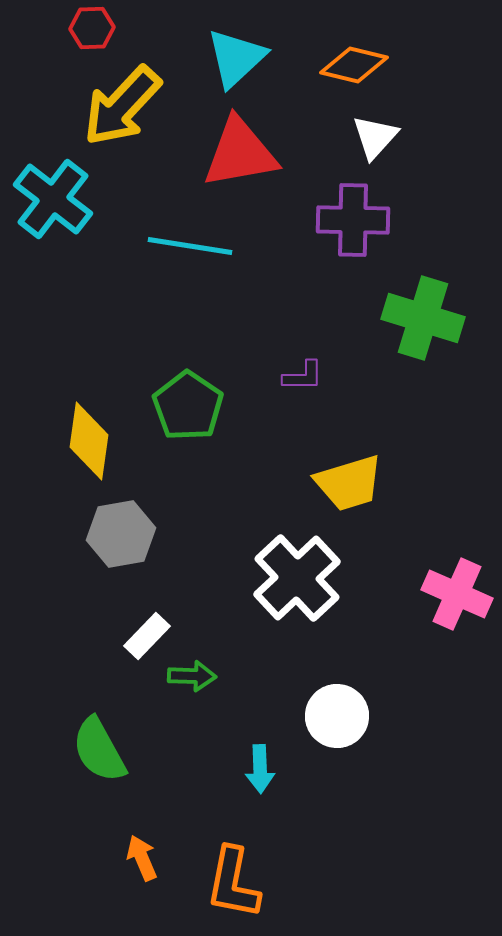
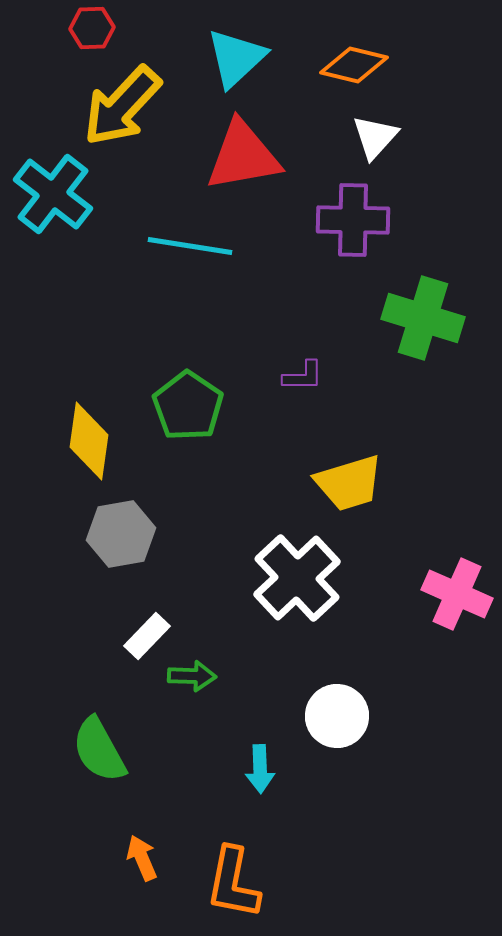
red triangle: moved 3 px right, 3 px down
cyan cross: moved 5 px up
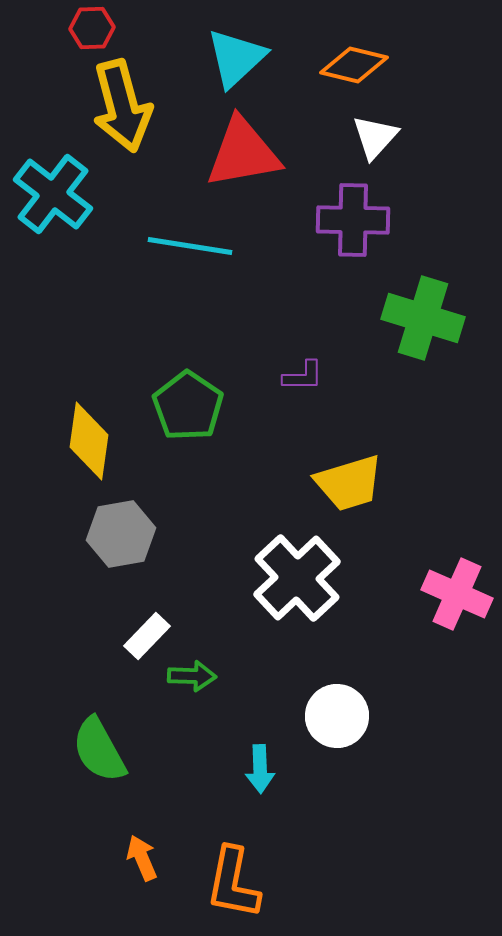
yellow arrow: rotated 58 degrees counterclockwise
red triangle: moved 3 px up
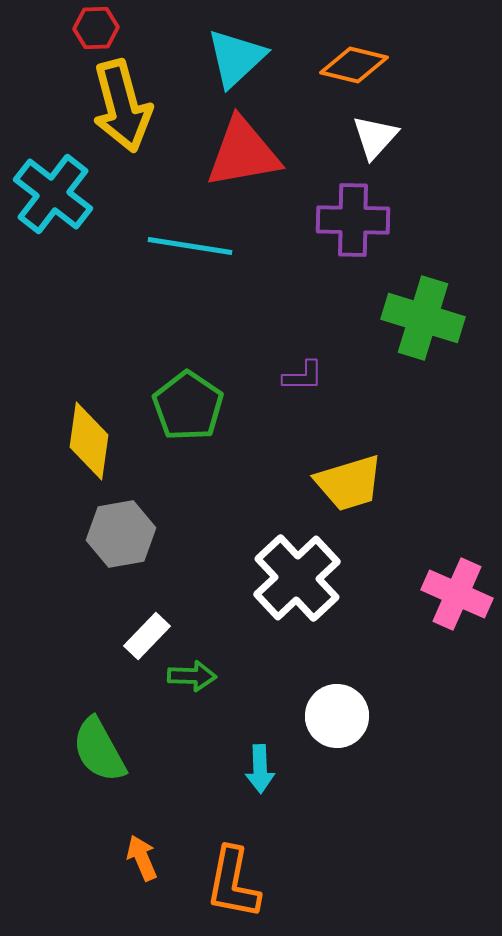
red hexagon: moved 4 px right
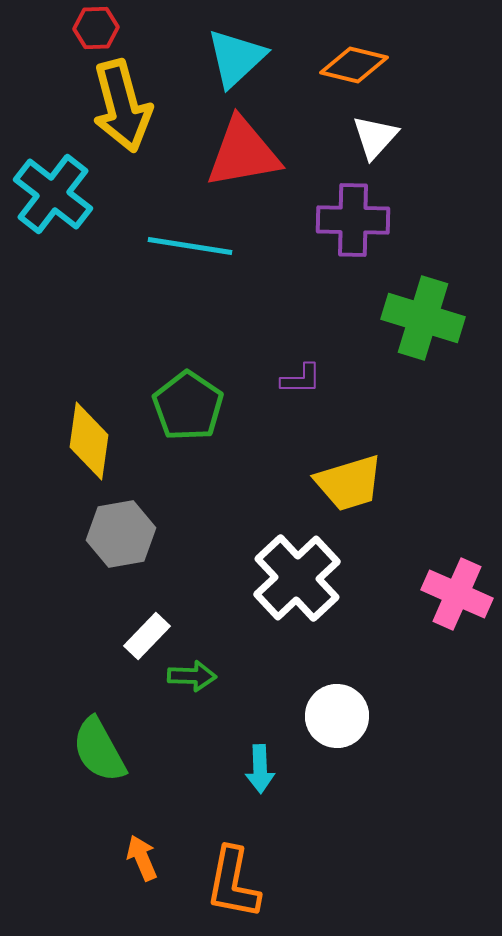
purple L-shape: moved 2 px left, 3 px down
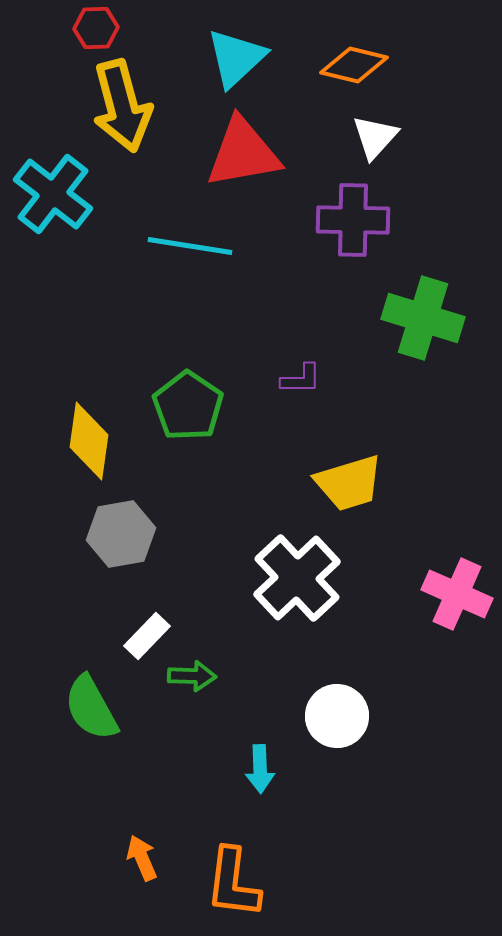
green semicircle: moved 8 px left, 42 px up
orange L-shape: rotated 4 degrees counterclockwise
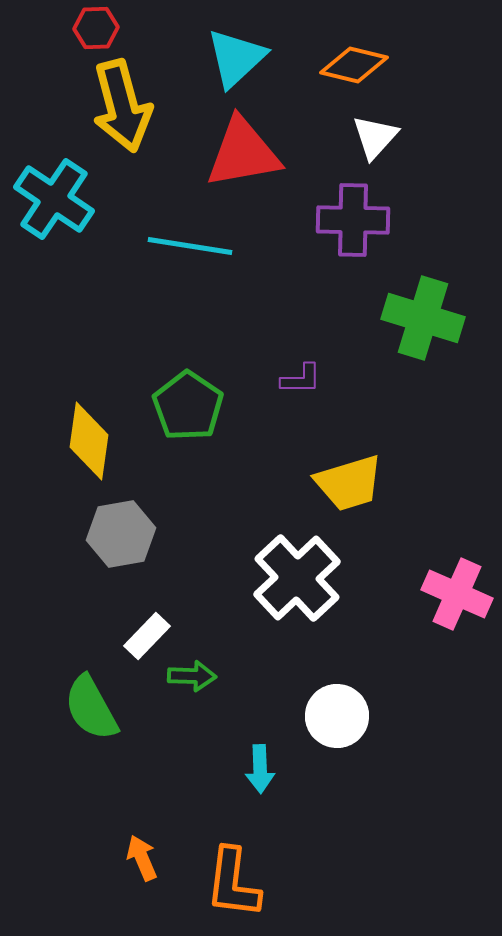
cyan cross: moved 1 px right, 5 px down; rotated 4 degrees counterclockwise
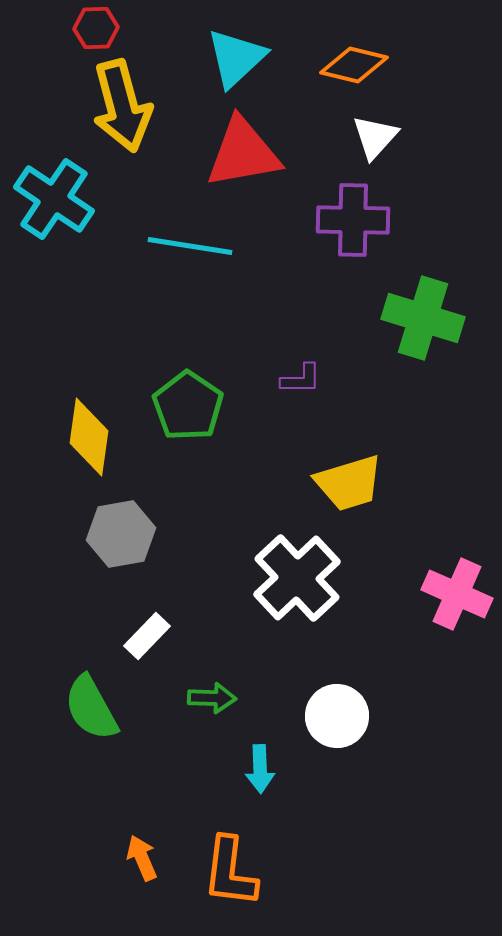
yellow diamond: moved 4 px up
green arrow: moved 20 px right, 22 px down
orange L-shape: moved 3 px left, 11 px up
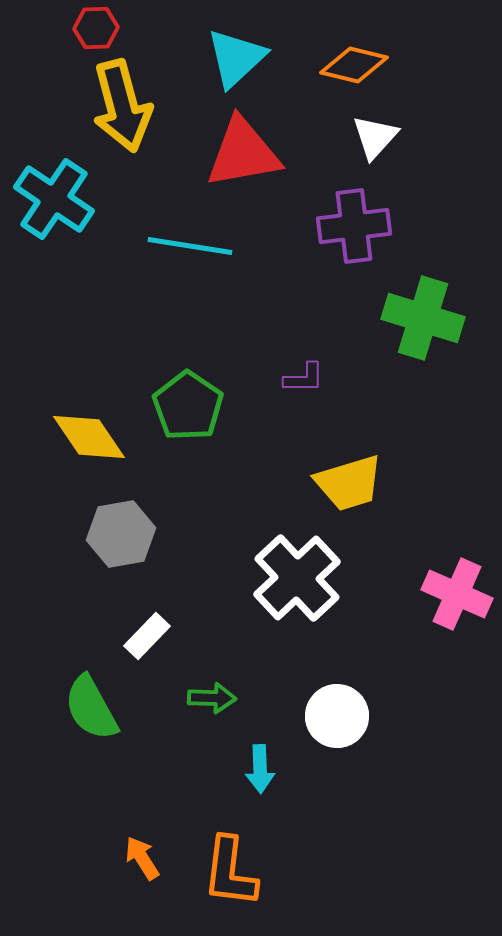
purple cross: moved 1 px right, 6 px down; rotated 8 degrees counterclockwise
purple L-shape: moved 3 px right, 1 px up
yellow diamond: rotated 42 degrees counterclockwise
orange arrow: rotated 9 degrees counterclockwise
